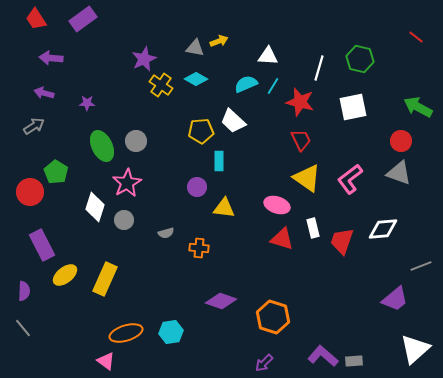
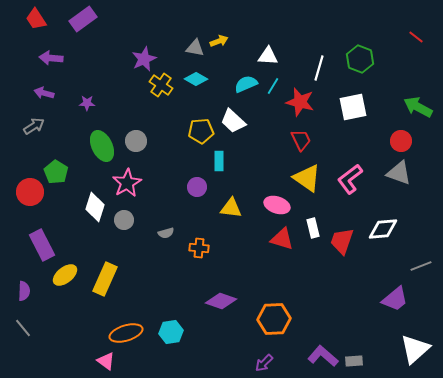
green hexagon at (360, 59): rotated 8 degrees clockwise
yellow triangle at (224, 208): moved 7 px right
orange hexagon at (273, 317): moved 1 px right, 2 px down; rotated 20 degrees counterclockwise
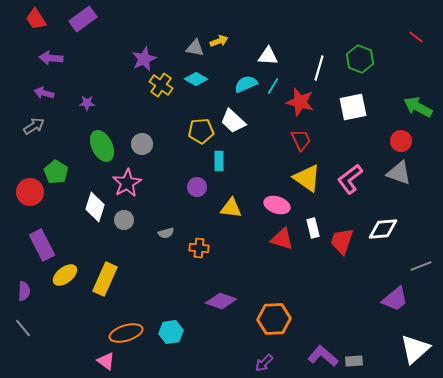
gray circle at (136, 141): moved 6 px right, 3 px down
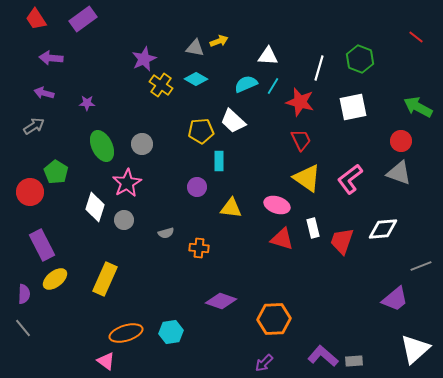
yellow ellipse at (65, 275): moved 10 px left, 4 px down
purple semicircle at (24, 291): moved 3 px down
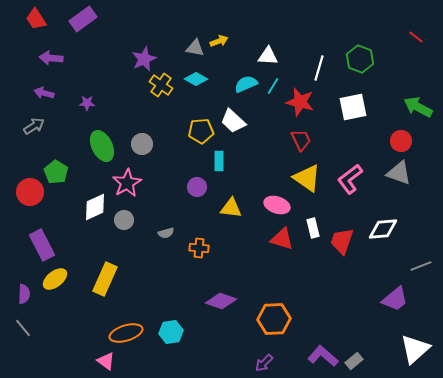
white diamond at (95, 207): rotated 48 degrees clockwise
gray rectangle at (354, 361): rotated 36 degrees counterclockwise
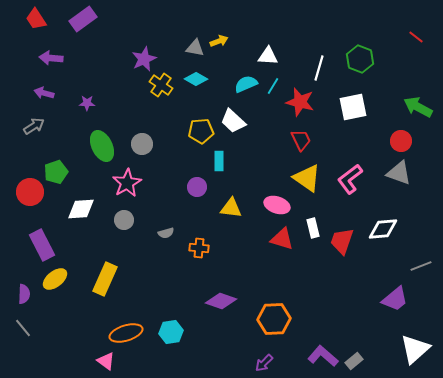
green pentagon at (56, 172): rotated 20 degrees clockwise
white diamond at (95, 207): moved 14 px left, 2 px down; rotated 20 degrees clockwise
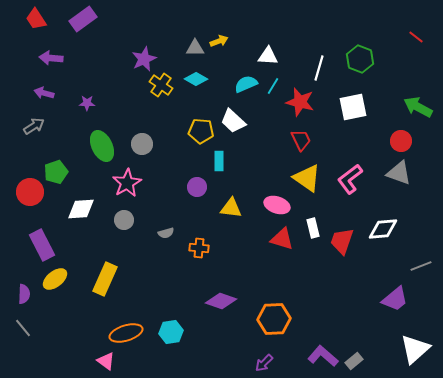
gray triangle at (195, 48): rotated 12 degrees counterclockwise
yellow pentagon at (201, 131): rotated 10 degrees clockwise
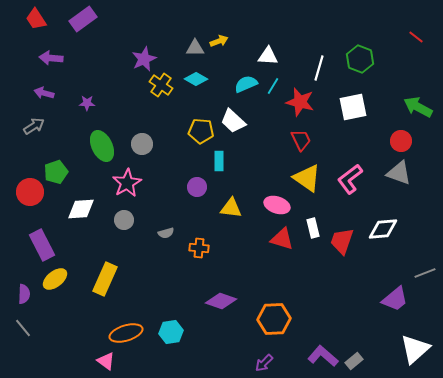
gray line at (421, 266): moved 4 px right, 7 px down
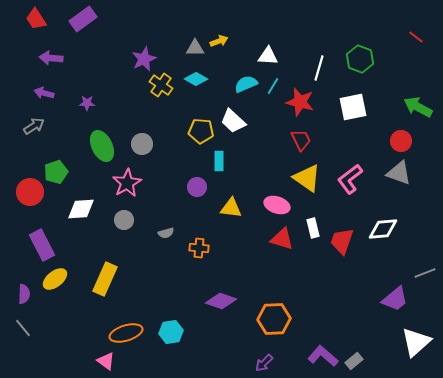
white triangle at (415, 349): moved 1 px right, 7 px up
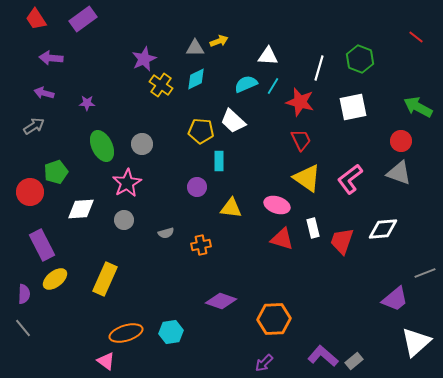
cyan diamond at (196, 79): rotated 55 degrees counterclockwise
orange cross at (199, 248): moved 2 px right, 3 px up; rotated 18 degrees counterclockwise
